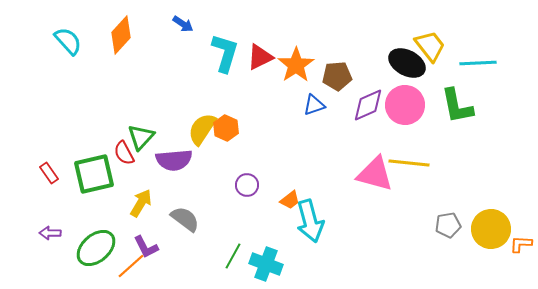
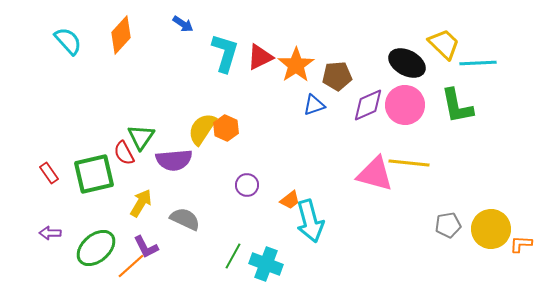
yellow trapezoid: moved 14 px right, 2 px up; rotated 8 degrees counterclockwise
green triangle: rotated 8 degrees counterclockwise
gray semicircle: rotated 12 degrees counterclockwise
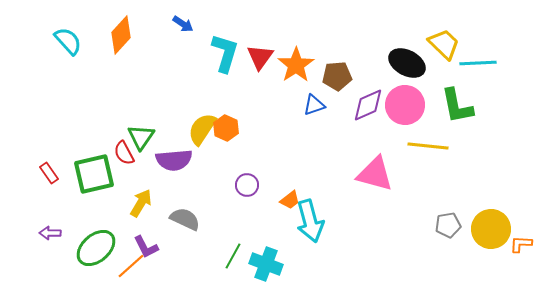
red triangle: rotated 28 degrees counterclockwise
yellow line: moved 19 px right, 17 px up
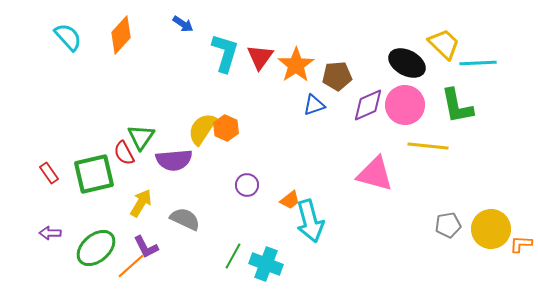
cyan semicircle: moved 4 px up
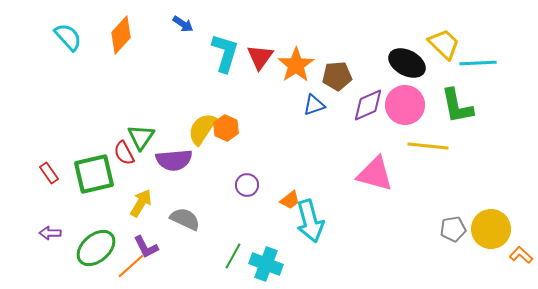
gray pentagon: moved 5 px right, 4 px down
orange L-shape: moved 11 px down; rotated 40 degrees clockwise
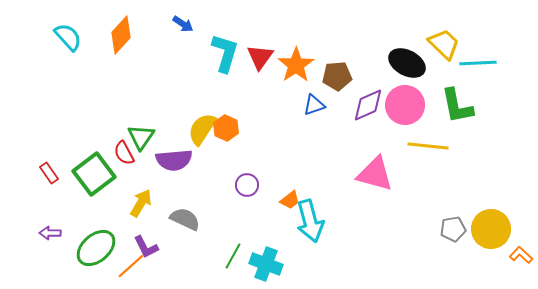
green square: rotated 24 degrees counterclockwise
